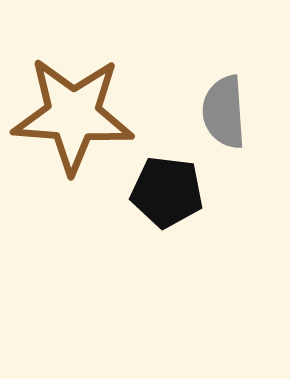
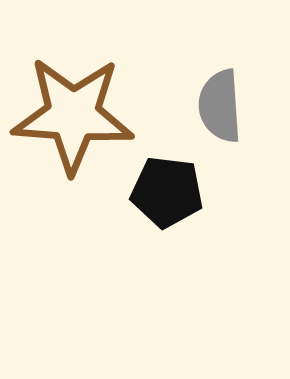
gray semicircle: moved 4 px left, 6 px up
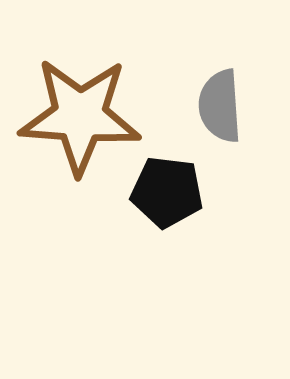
brown star: moved 7 px right, 1 px down
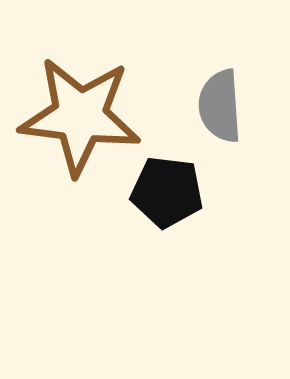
brown star: rotated 3 degrees clockwise
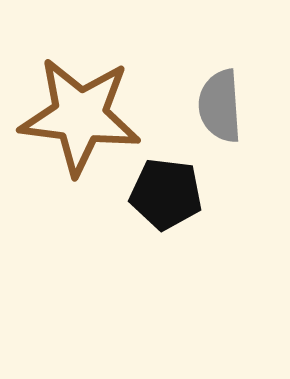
black pentagon: moved 1 px left, 2 px down
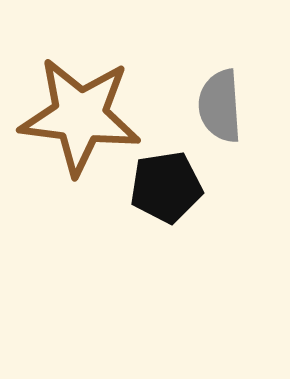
black pentagon: moved 7 px up; rotated 16 degrees counterclockwise
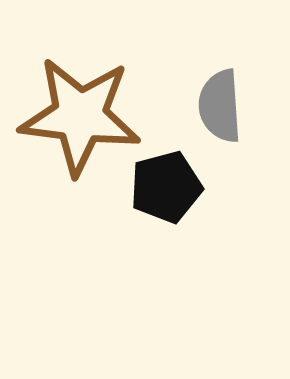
black pentagon: rotated 6 degrees counterclockwise
